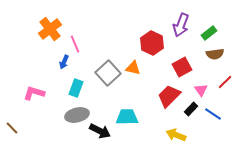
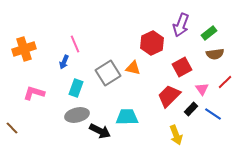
orange cross: moved 26 px left, 20 px down; rotated 20 degrees clockwise
red hexagon: rotated 10 degrees clockwise
gray square: rotated 10 degrees clockwise
pink triangle: moved 1 px right, 1 px up
yellow arrow: rotated 132 degrees counterclockwise
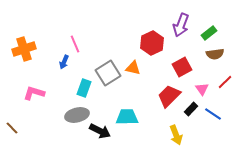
cyan rectangle: moved 8 px right
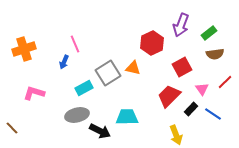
cyan rectangle: rotated 42 degrees clockwise
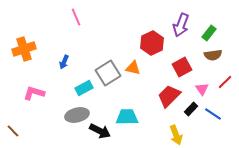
green rectangle: rotated 14 degrees counterclockwise
pink line: moved 1 px right, 27 px up
brown semicircle: moved 2 px left, 1 px down
brown line: moved 1 px right, 3 px down
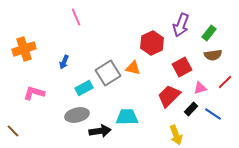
pink triangle: moved 2 px left, 1 px up; rotated 48 degrees clockwise
black arrow: rotated 35 degrees counterclockwise
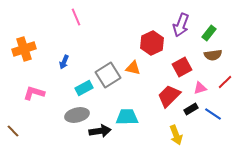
gray square: moved 2 px down
black rectangle: rotated 16 degrees clockwise
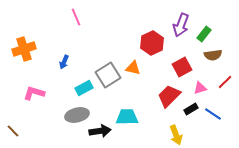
green rectangle: moved 5 px left, 1 px down
